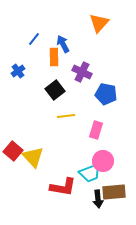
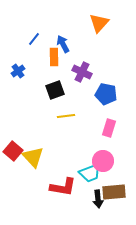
black square: rotated 18 degrees clockwise
pink rectangle: moved 13 px right, 2 px up
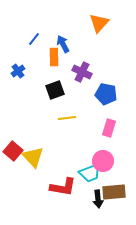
yellow line: moved 1 px right, 2 px down
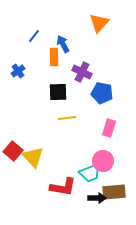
blue line: moved 3 px up
black square: moved 3 px right, 2 px down; rotated 18 degrees clockwise
blue pentagon: moved 4 px left, 1 px up
black arrow: moved 1 px left, 1 px up; rotated 84 degrees counterclockwise
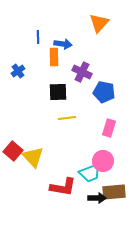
blue line: moved 4 px right, 1 px down; rotated 40 degrees counterclockwise
blue arrow: rotated 126 degrees clockwise
blue pentagon: moved 2 px right, 1 px up
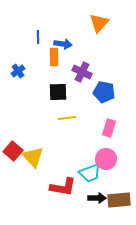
pink circle: moved 3 px right, 2 px up
brown rectangle: moved 5 px right, 8 px down
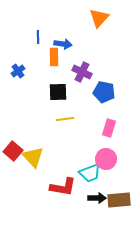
orange triangle: moved 5 px up
yellow line: moved 2 px left, 1 px down
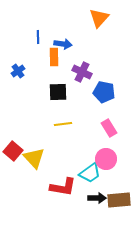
yellow line: moved 2 px left, 5 px down
pink rectangle: rotated 48 degrees counterclockwise
yellow triangle: moved 1 px right, 1 px down
cyan trapezoid: rotated 15 degrees counterclockwise
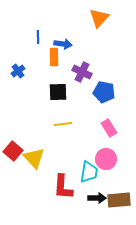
cyan trapezoid: moved 1 px left, 1 px up; rotated 45 degrees counterclockwise
red L-shape: rotated 84 degrees clockwise
